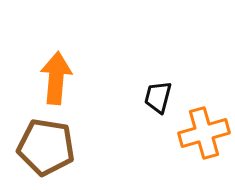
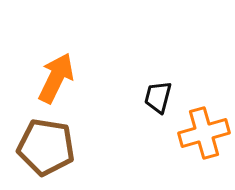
orange arrow: rotated 21 degrees clockwise
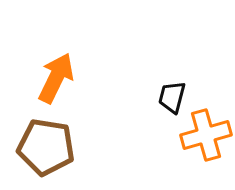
black trapezoid: moved 14 px right
orange cross: moved 2 px right, 2 px down
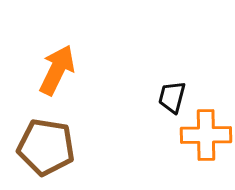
orange arrow: moved 1 px right, 8 px up
orange cross: rotated 15 degrees clockwise
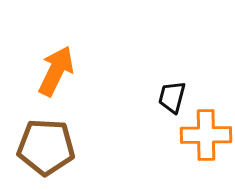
orange arrow: moved 1 px left, 1 px down
brown pentagon: rotated 6 degrees counterclockwise
